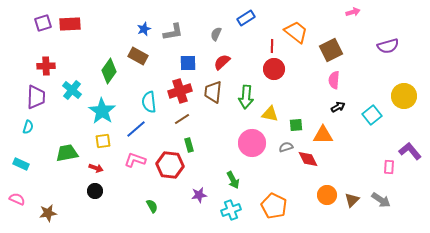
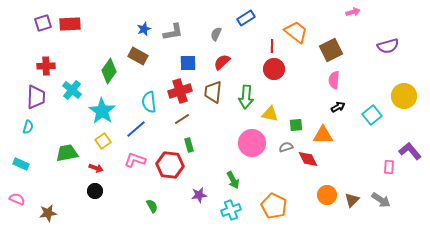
yellow square at (103, 141): rotated 28 degrees counterclockwise
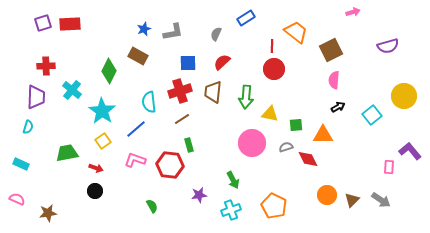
green diamond at (109, 71): rotated 10 degrees counterclockwise
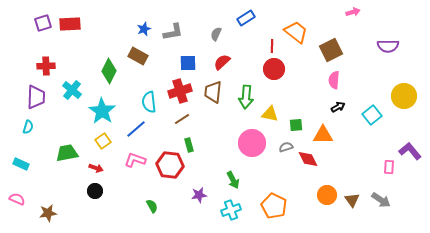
purple semicircle at (388, 46): rotated 15 degrees clockwise
brown triangle at (352, 200): rotated 21 degrees counterclockwise
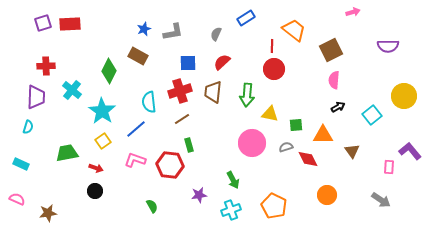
orange trapezoid at (296, 32): moved 2 px left, 2 px up
green arrow at (246, 97): moved 1 px right, 2 px up
brown triangle at (352, 200): moved 49 px up
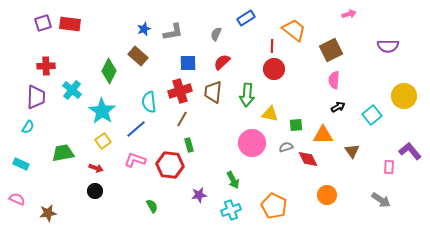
pink arrow at (353, 12): moved 4 px left, 2 px down
red rectangle at (70, 24): rotated 10 degrees clockwise
brown rectangle at (138, 56): rotated 12 degrees clockwise
brown line at (182, 119): rotated 28 degrees counterclockwise
cyan semicircle at (28, 127): rotated 16 degrees clockwise
green trapezoid at (67, 153): moved 4 px left
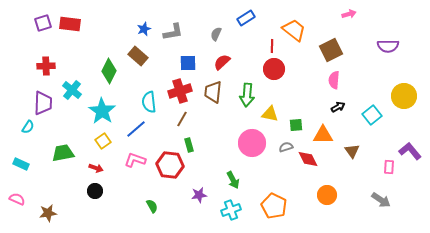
purple trapezoid at (36, 97): moved 7 px right, 6 px down
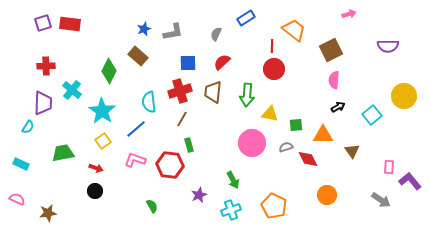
purple L-shape at (410, 151): moved 30 px down
purple star at (199, 195): rotated 14 degrees counterclockwise
